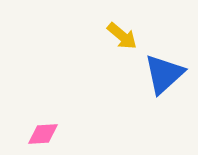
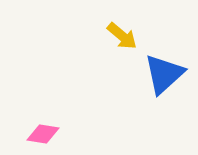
pink diamond: rotated 12 degrees clockwise
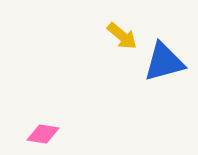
blue triangle: moved 12 px up; rotated 27 degrees clockwise
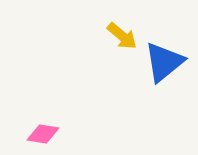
blue triangle: rotated 24 degrees counterclockwise
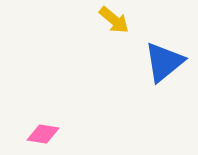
yellow arrow: moved 8 px left, 16 px up
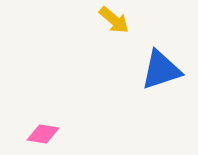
blue triangle: moved 3 px left, 8 px down; rotated 21 degrees clockwise
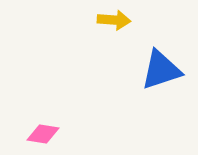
yellow arrow: rotated 36 degrees counterclockwise
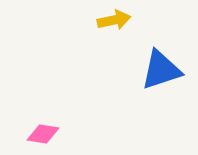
yellow arrow: rotated 16 degrees counterclockwise
